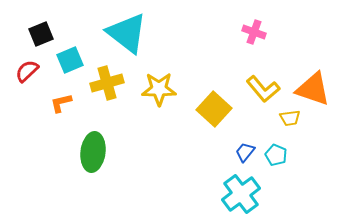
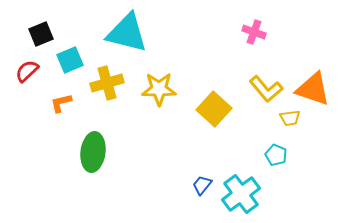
cyan triangle: rotated 24 degrees counterclockwise
yellow L-shape: moved 3 px right
blue trapezoid: moved 43 px left, 33 px down
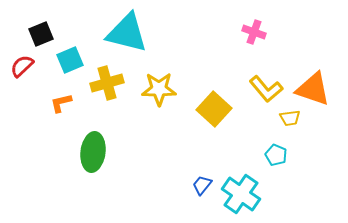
red semicircle: moved 5 px left, 5 px up
cyan cross: rotated 18 degrees counterclockwise
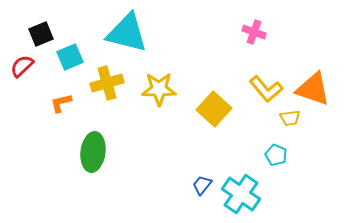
cyan square: moved 3 px up
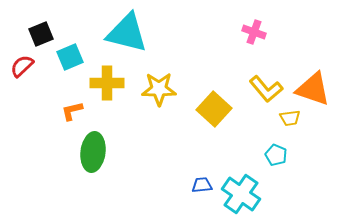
yellow cross: rotated 16 degrees clockwise
orange L-shape: moved 11 px right, 8 px down
blue trapezoid: rotated 45 degrees clockwise
